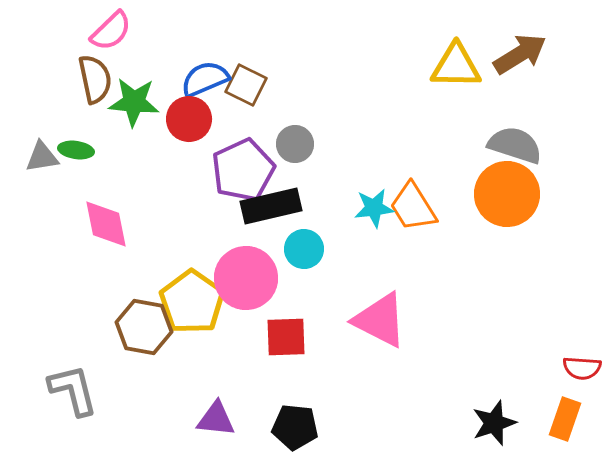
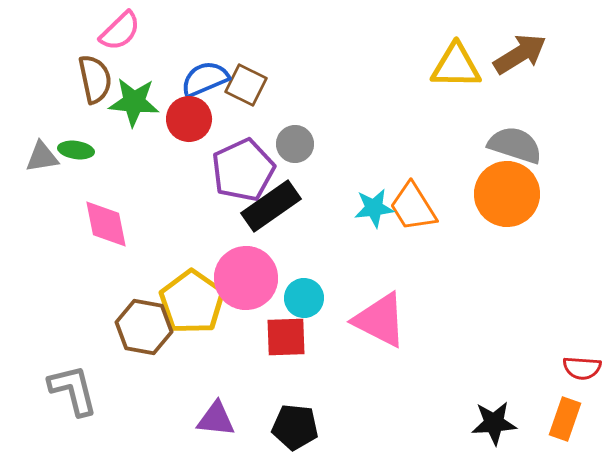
pink semicircle: moved 9 px right
black rectangle: rotated 22 degrees counterclockwise
cyan circle: moved 49 px down
black star: rotated 15 degrees clockwise
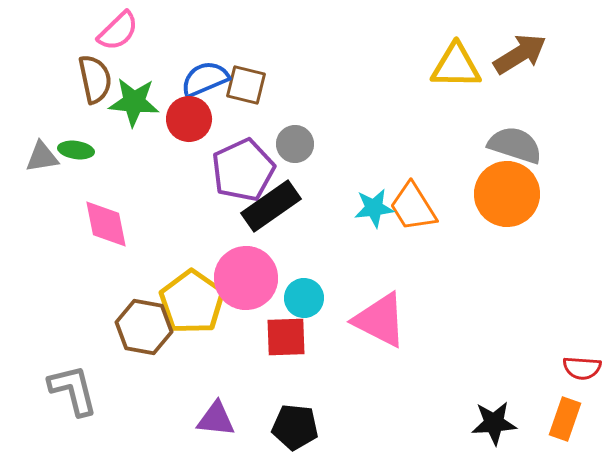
pink semicircle: moved 2 px left
brown square: rotated 12 degrees counterclockwise
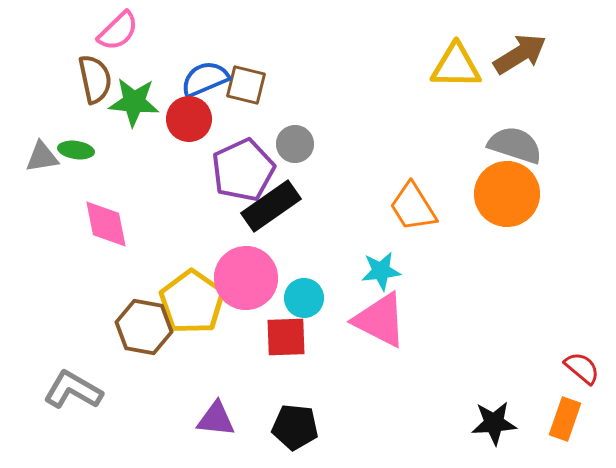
cyan star: moved 7 px right, 63 px down
red semicircle: rotated 144 degrees counterclockwise
gray L-shape: rotated 46 degrees counterclockwise
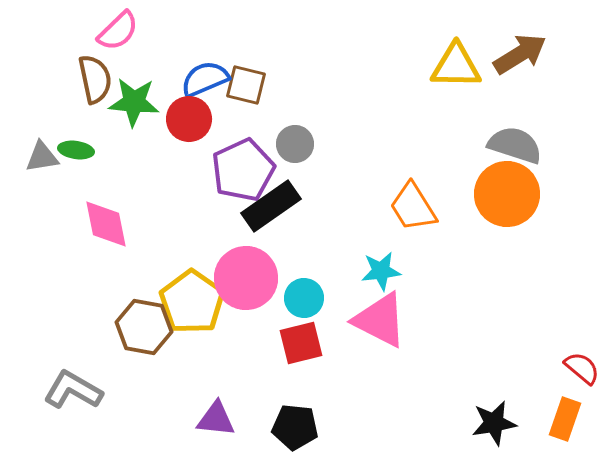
red square: moved 15 px right, 6 px down; rotated 12 degrees counterclockwise
black star: rotated 6 degrees counterclockwise
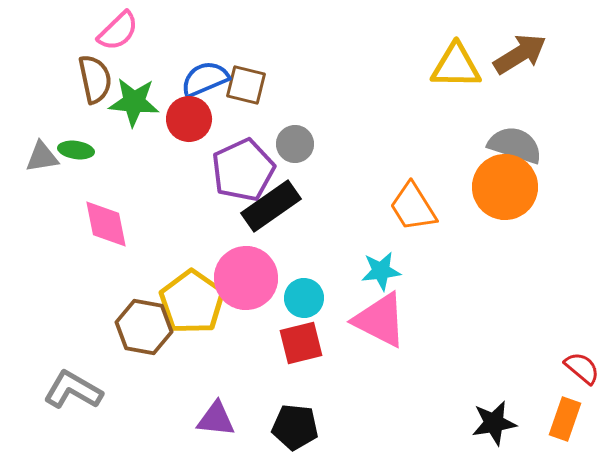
orange circle: moved 2 px left, 7 px up
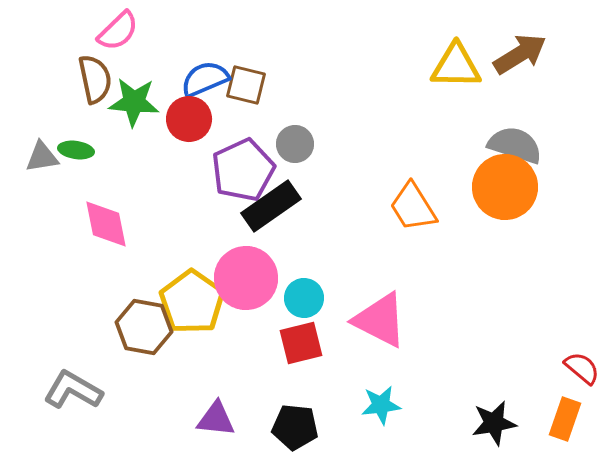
cyan star: moved 134 px down
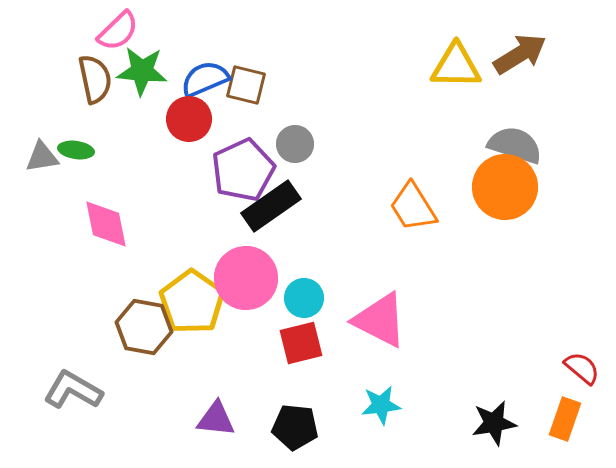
green star: moved 8 px right, 31 px up
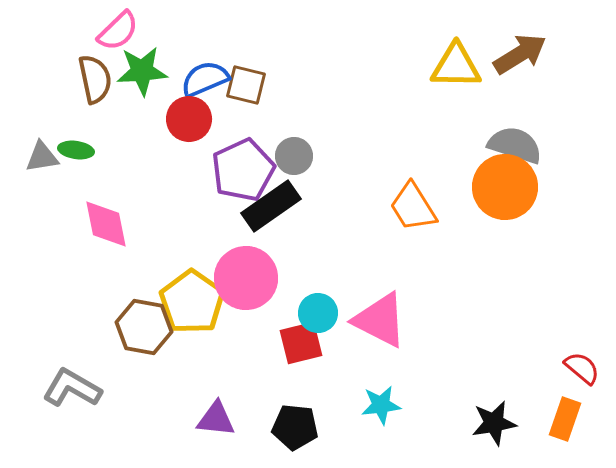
green star: rotated 9 degrees counterclockwise
gray circle: moved 1 px left, 12 px down
cyan circle: moved 14 px right, 15 px down
gray L-shape: moved 1 px left, 2 px up
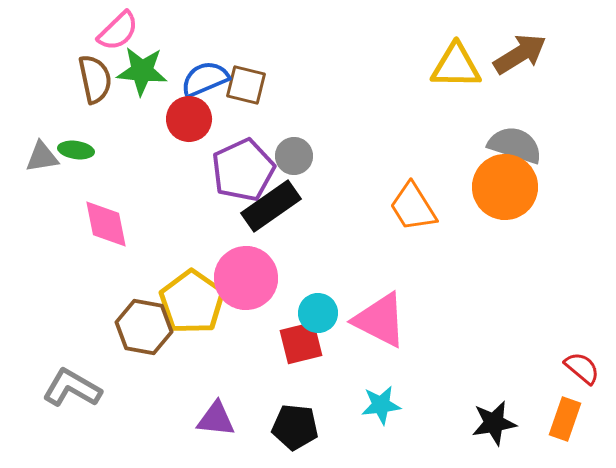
green star: rotated 9 degrees clockwise
